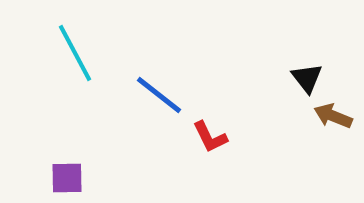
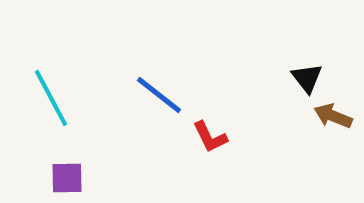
cyan line: moved 24 px left, 45 px down
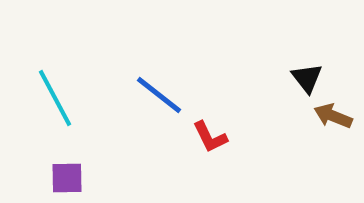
cyan line: moved 4 px right
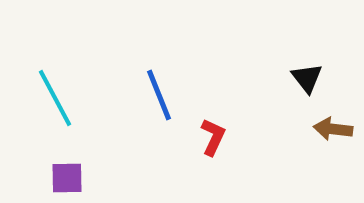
blue line: rotated 30 degrees clockwise
brown arrow: moved 13 px down; rotated 15 degrees counterclockwise
red L-shape: moved 3 px right; rotated 129 degrees counterclockwise
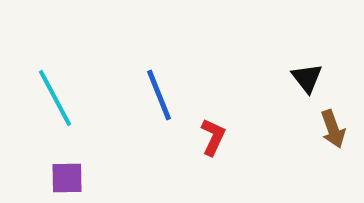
brown arrow: rotated 117 degrees counterclockwise
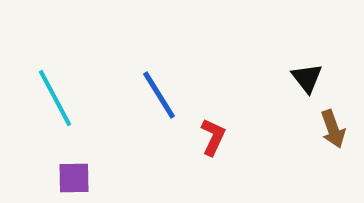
blue line: rotated 10 degrees counterclockwise
purple square: moved 7 px right
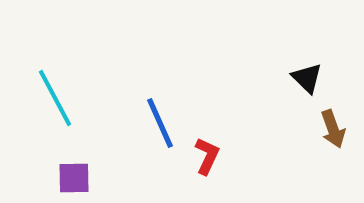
black triangle: rotated 8 degrees counterclockwise
blue line: moved 1 px right, 28 px down; rotated 8 degrees clockwise
red L-shape: moved 6 px left, 19 px down
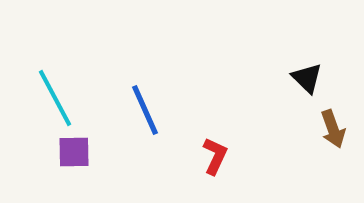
blue line: moved 15 px left, 13 px up
red L-shape: moved 8 px right
purple square: moved 26 px up
